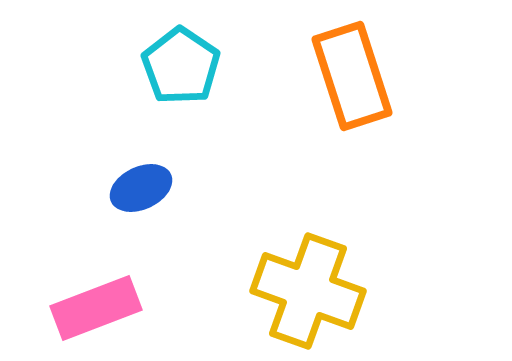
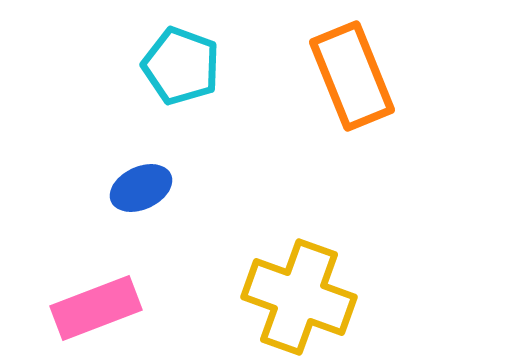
cyan pentagon: rotated 14 degrees counterclockwise
orange rectangle: rotated 4 degrees counterclockwise
yellow cross: moved 9 px left, 6 px down
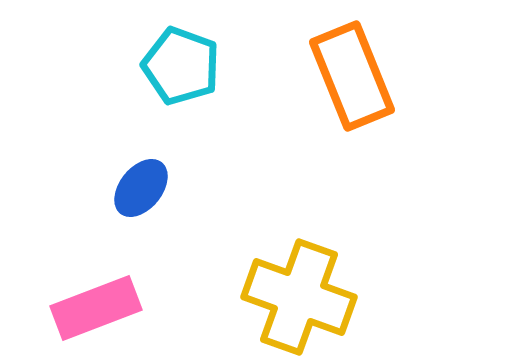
blue ellipse: rotated 26 degrees counterclockwise
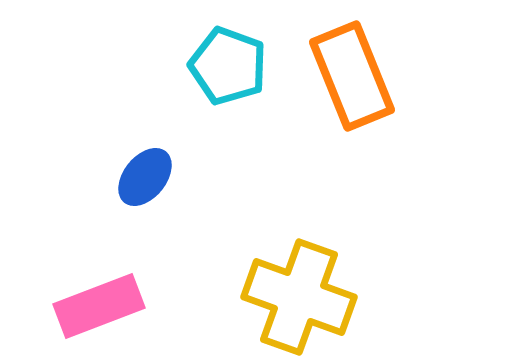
cyan pentagon: moved 47 px right
blue ellipse: moved 4 px right, 11 px up
pink rectangle: moved 3 px right, 2 px up
